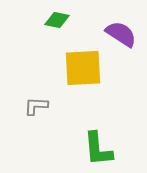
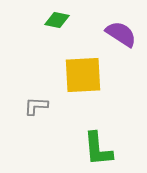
yellow square: moved 7 px down
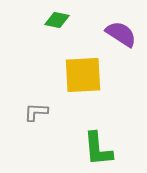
gray L-shape: moved 6 px down
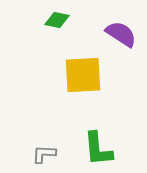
gray L-shape: moved 8 px right, 42 px down
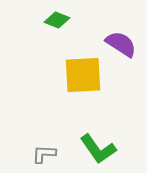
green diamond: rotated 10 degrees clockwise
purple semicircle: moved 10 px down
green L-shape: rotated 30 degrees counterclockwise
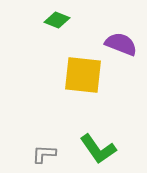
purple semicircle: rotated 12 degrees counterclockwise
yellow square: rotated 9 degrees clockwise
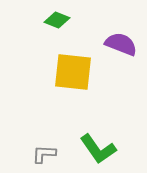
yellow square: moved 10 px left, 3 px up
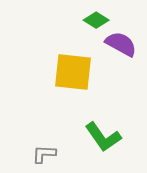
green diamond: moved 39 px right; rotated 10 degrees clockwise
purple semicircle: rotated 8 degrees clockwise
green L-shape: moved 5 px right, 12 px up
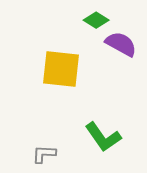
yellow square: moved 12 px left, 3 px up
